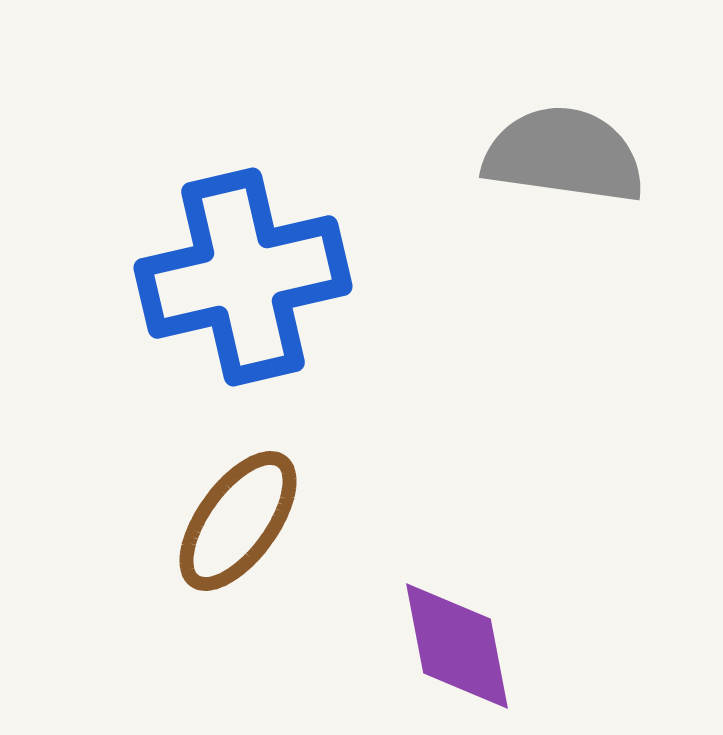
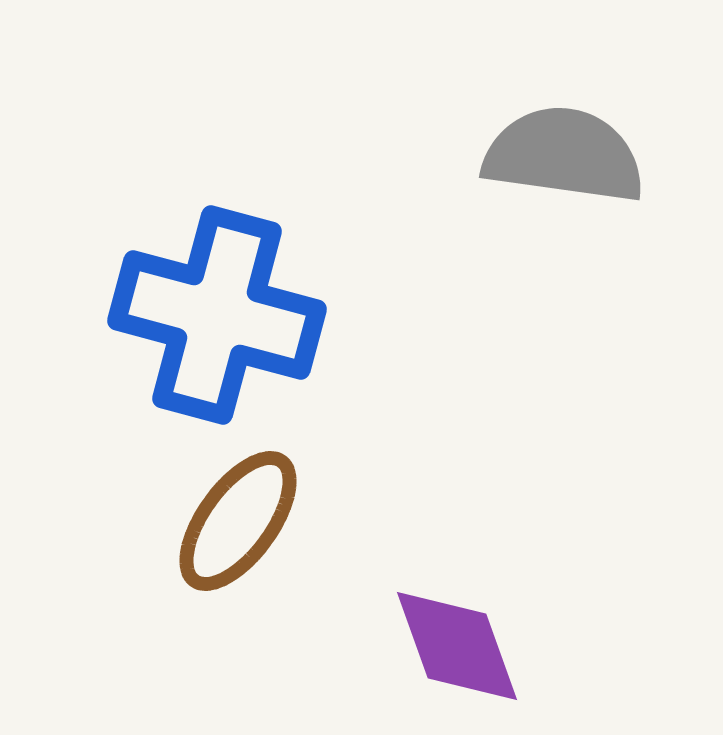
blue cross: moved 26 px left, 38 px down; rotated 28 degrees clockwise
purple diamond: rotated 9 degrees counterclockwise
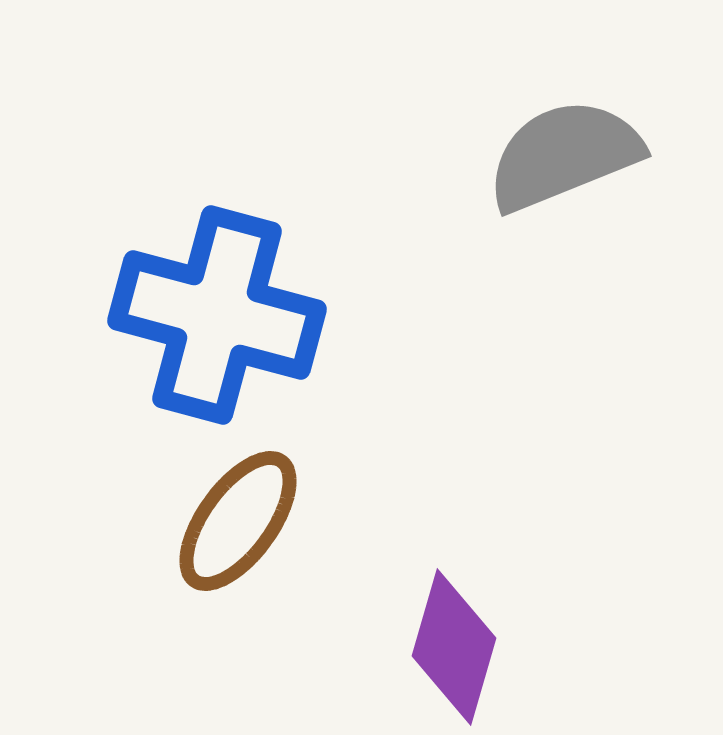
gray semicircle: rotated 30 degrees counterclockwise
purple diamond: moved 3 px left, 1 px down; rotated 36 degrees clockwise
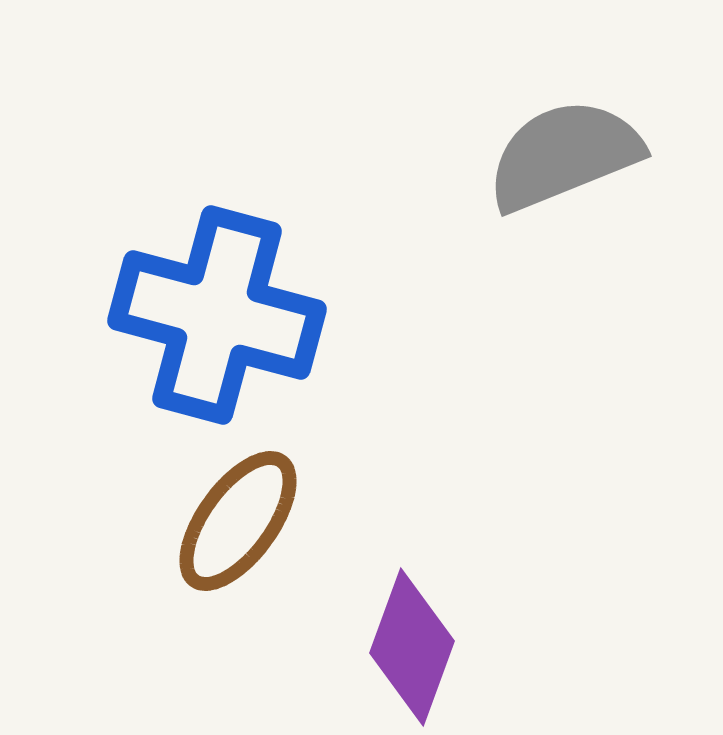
purple diamond: moved 42 px left; rotated 4 degrees clockwise
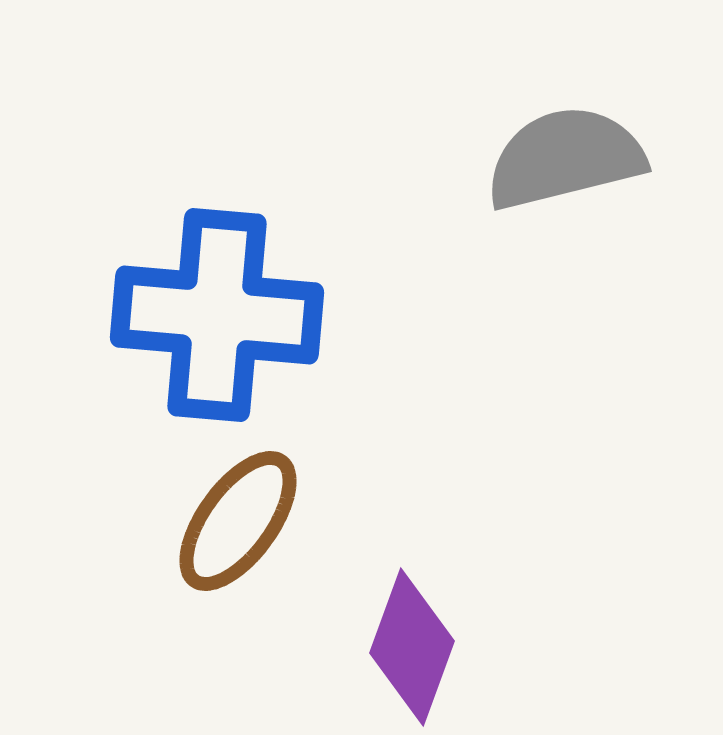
gray semicircle: moved 1 px right, 3 px down; rotated 8 degrees clockwise
blue cross: rotated 10 degrees counterclockwise
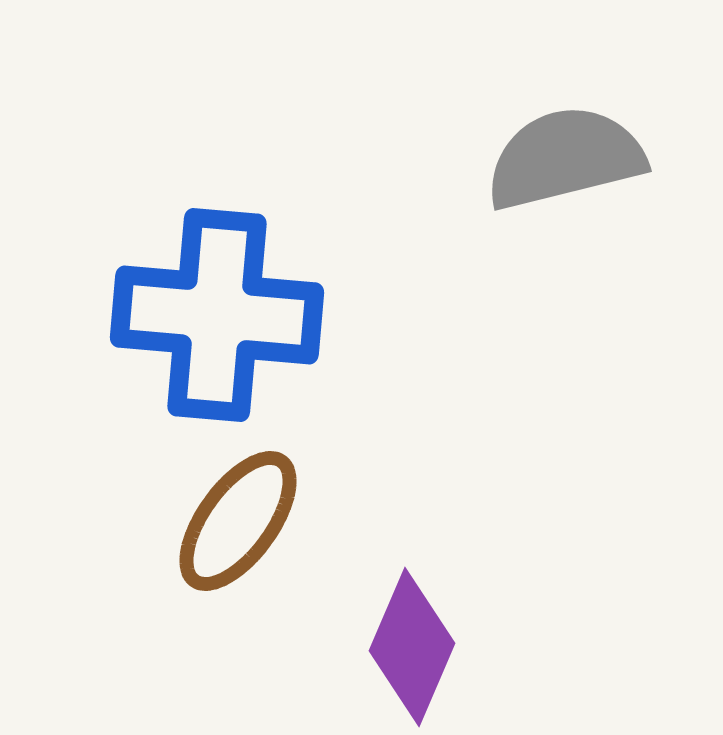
purple diamond: rotated 3 degrees clockwise
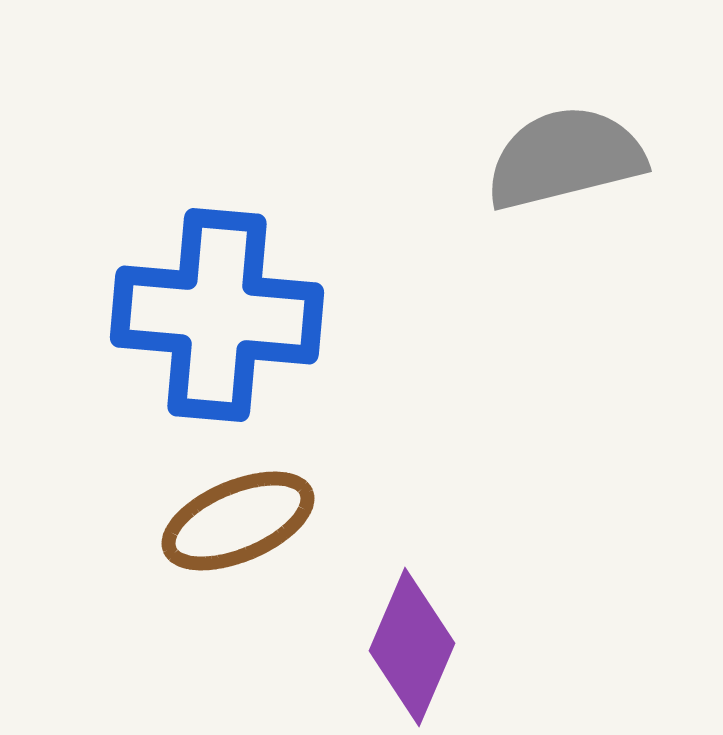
brown ellipse: rotated 31 degrees clockwise
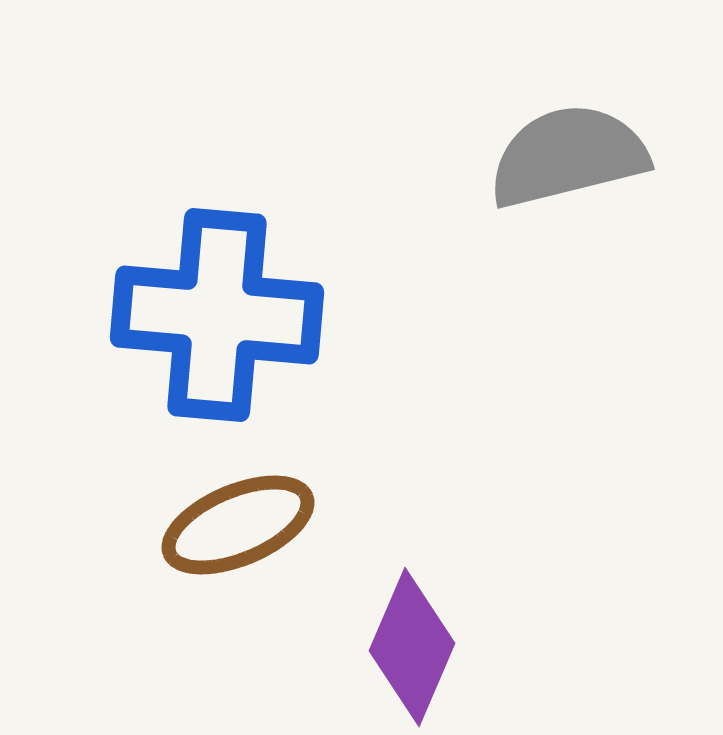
gray semicircle: moved 3 px right, 2 px up
brown ellipse: moved 4 px down
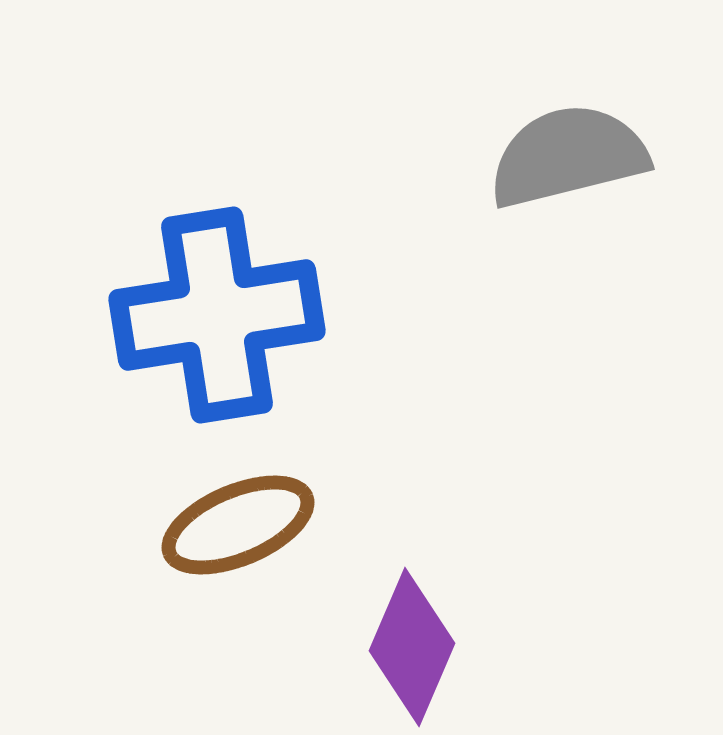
blue cross: rotated 14 degrees counterclockwise
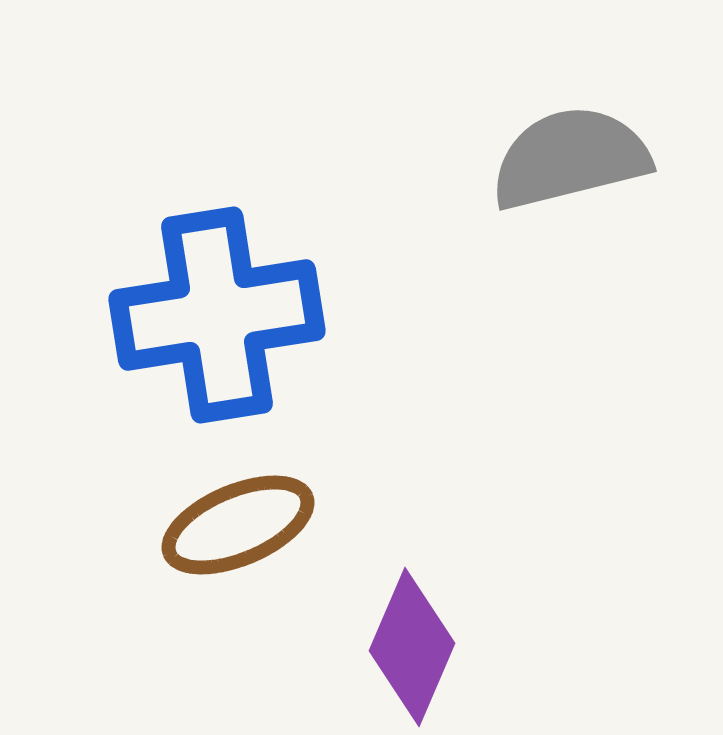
gray semicircle: moved 2 px right, 2 px down
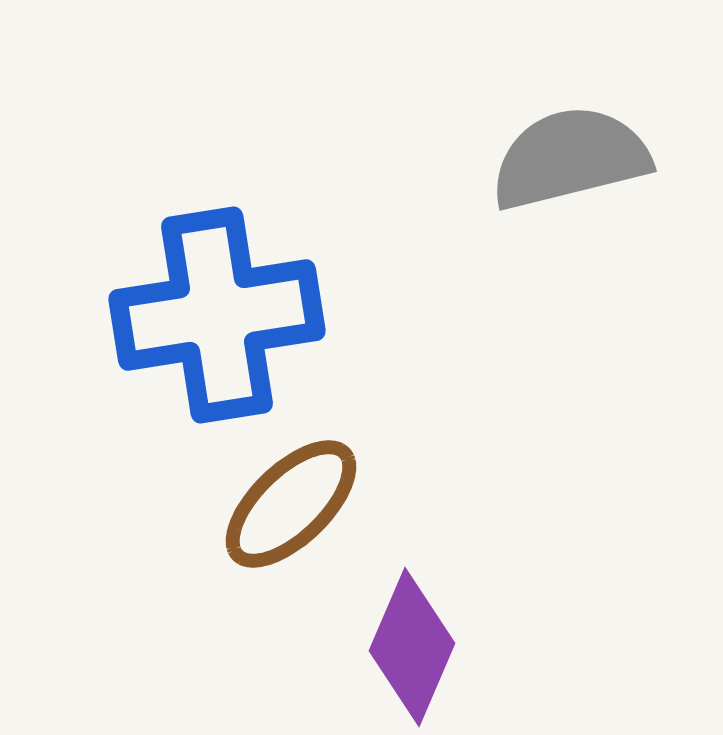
brown ellipse: moved 53 px right, 21 px up; rotated 21 degrees counterclockwise
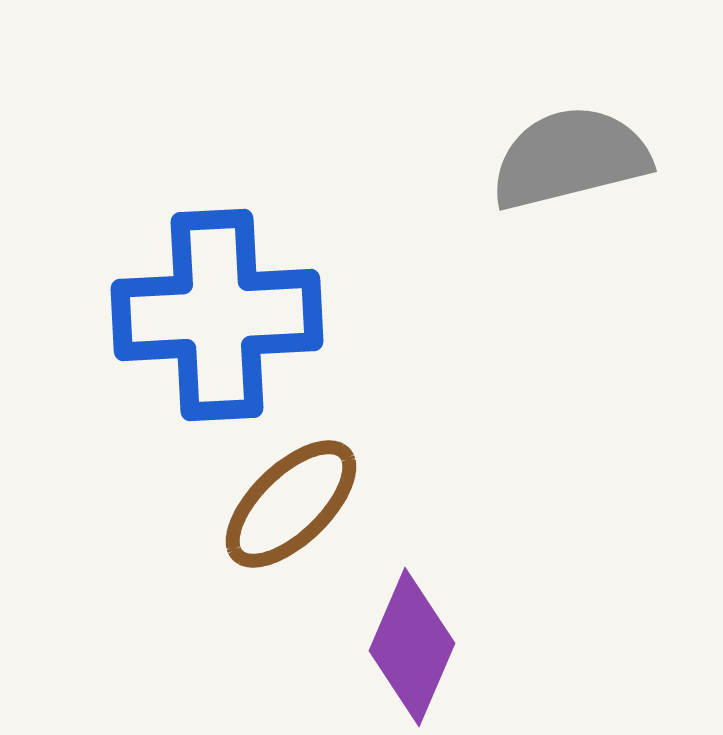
blue cross: rotated 6 degrees clockwise
